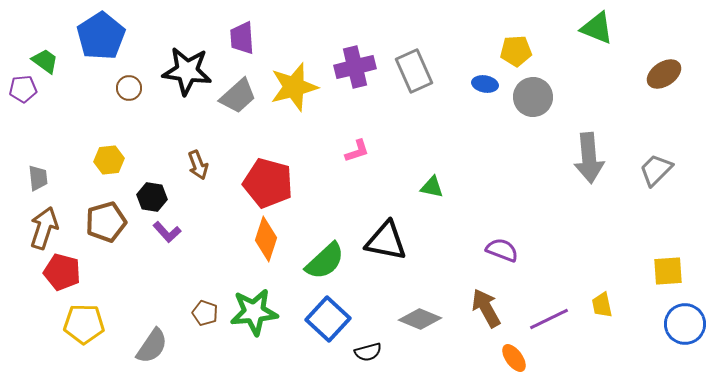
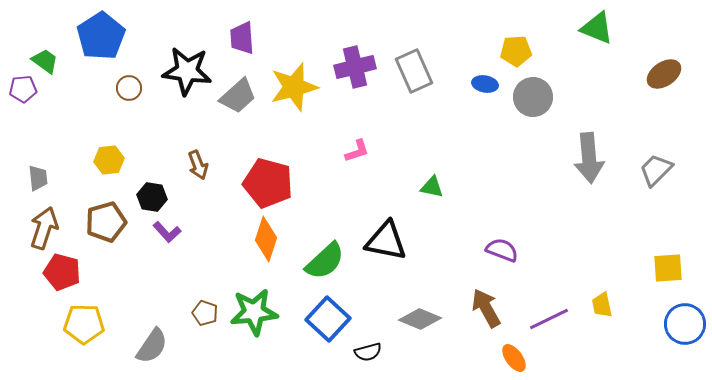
yellow square at (668, 271): moved 3 px up
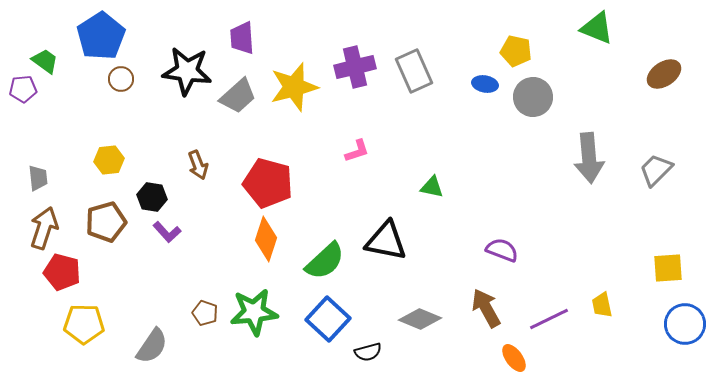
yellow pentagon at (516, 51): rotated 16 degrees clockwise
brown circle at (129, 88): moved 8 px left, 9 px up
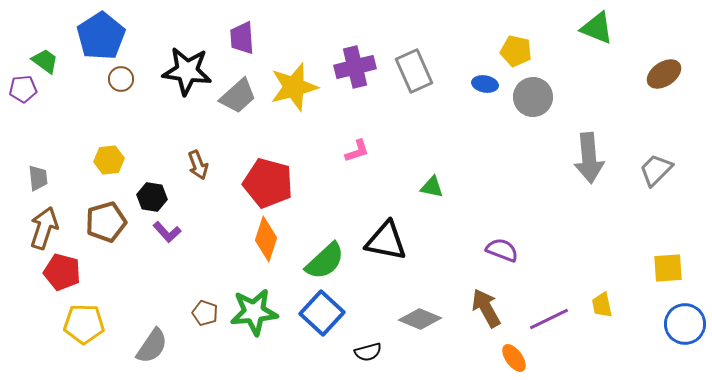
blue square at (328, 319): moved 6 px left, 6 px up
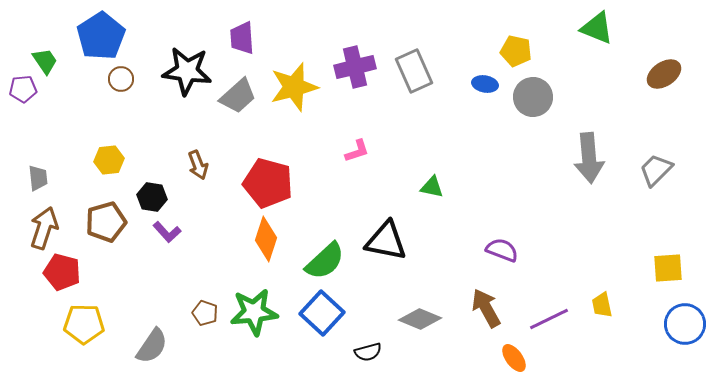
green trapezoid at (45, 61): rotated 20 degrees clockwise
